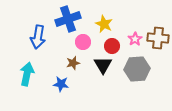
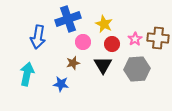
red circle: moved 2 px up
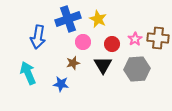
yellow star: moved 6 px left, 5 px up
cyan arrow: moved 1 px right, 1 px up; rotated 35 degrees counterclockwise
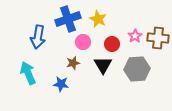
pink star: moved 3 px up
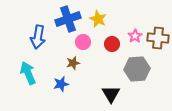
black triangle: moved 8 px right, 29 px down
blue star: rotated 21 degrees counterclockwise
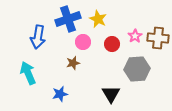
blue star: moved 1 px left, 10 px down
